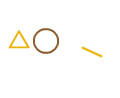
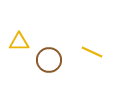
brown circle: moved 3 px right, 19 px down
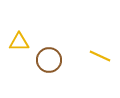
yellow line: moved 8 px right, 4 px down
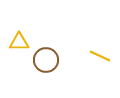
brown circle: moved 3 px left
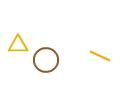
yellow triangle: moved 1 px left, 3 px down
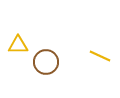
brown circle: moved 2 px down
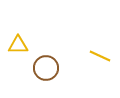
brown circle: moved 6 px down
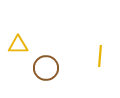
yellow line: rotated 70 degrees clockwise
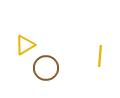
yellow triangle: moved 7 px right; rotated 30 degrees counterclockwise
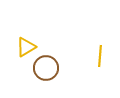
yellow triangle: moved 1 px right, 2 px down
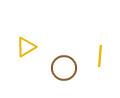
brown circle: moved 18 px right
